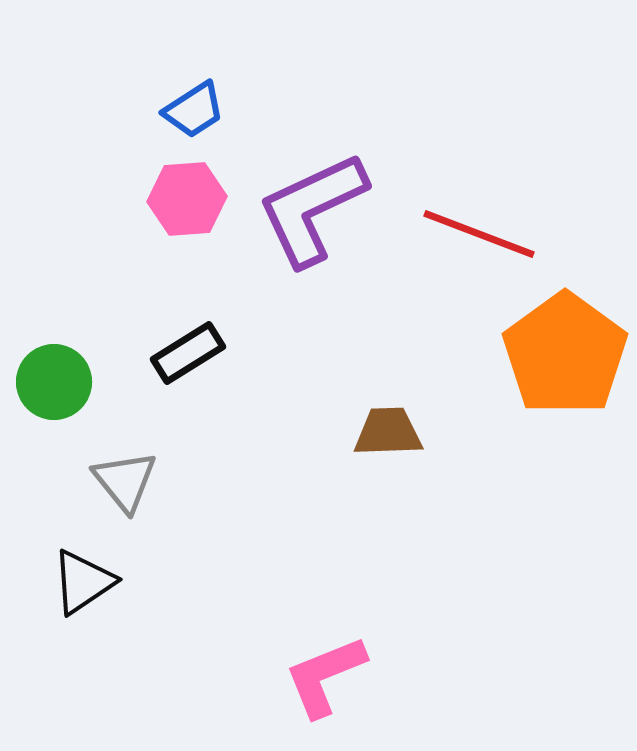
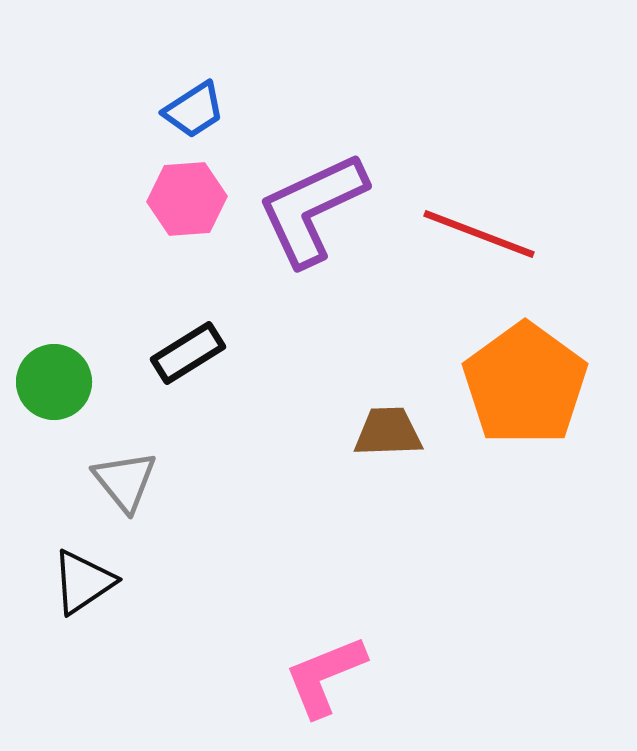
orange pentagon: moved 40 px left, 30 px down
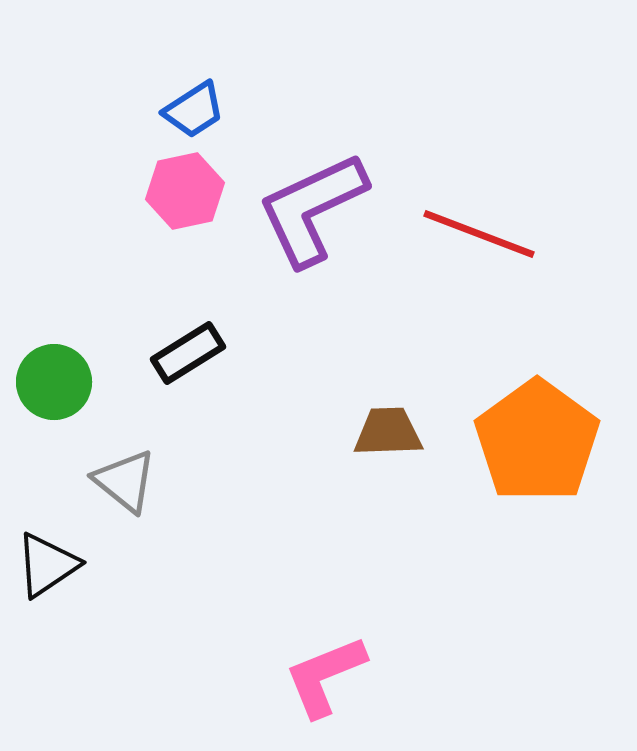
pink hexagon: moved 2 px left, 8 px up; rotated 8 degrees counterclockwise
orange pentagon: moved 12 px right, 57 px down
gray triangle: rotated 12 degrees counterclockwise
black triangle: moved 36 px left, 17 px up
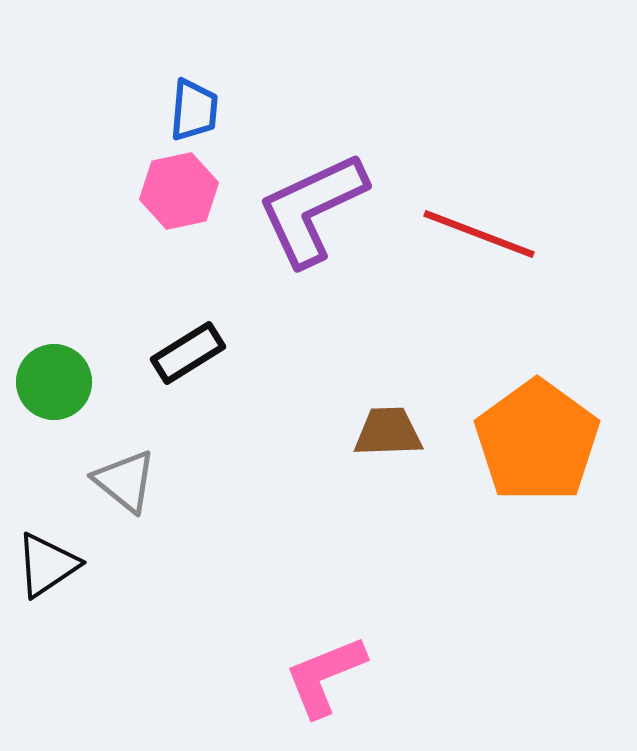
blue trapezoid: rotated 52 degrees counterclockwise
pink hexagon: moved 6 px left
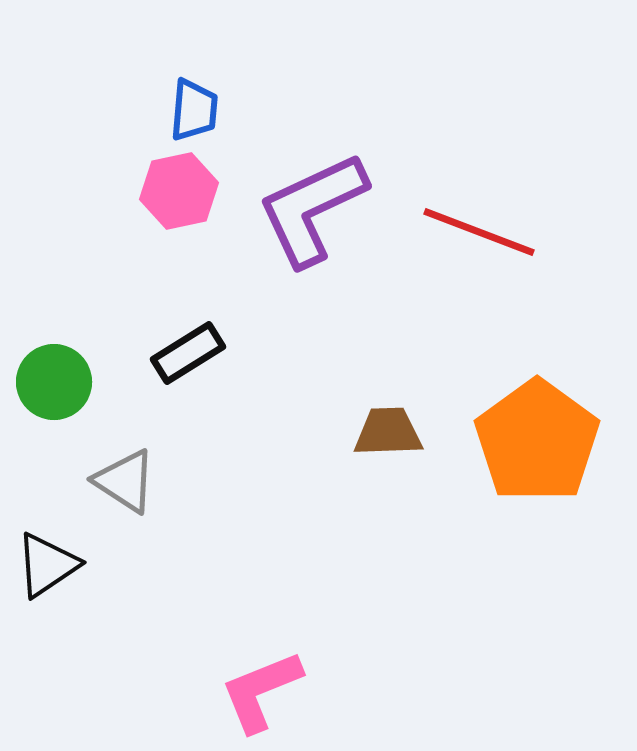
red line: moved 2 px up
gray triangle: rotated 6 degrees counterclockwise
pink L-shape: moved 64 px left, 15 px down
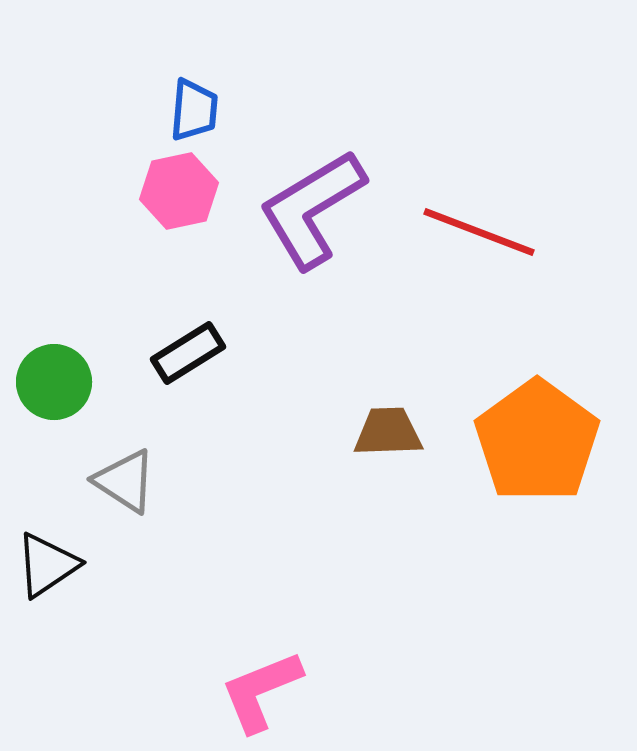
purple L-shape: rotated 6 degrees counterclockwise
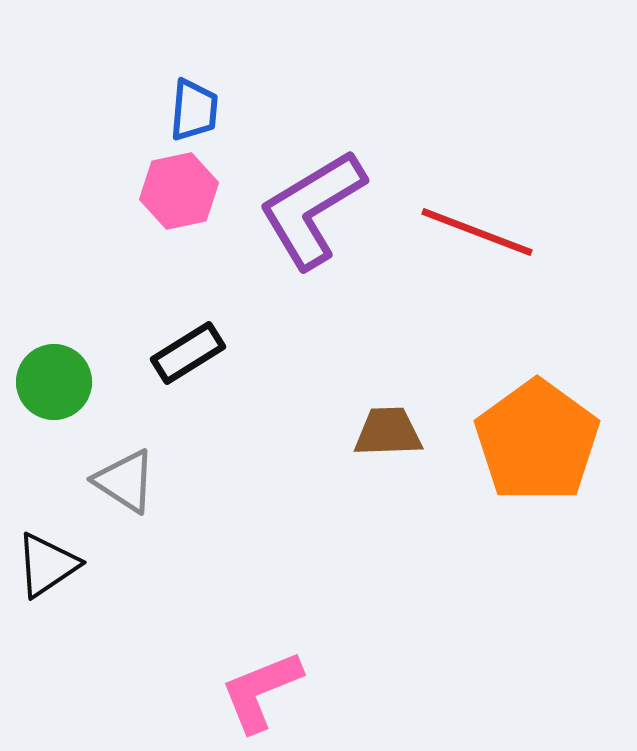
red line: moved 2 px left
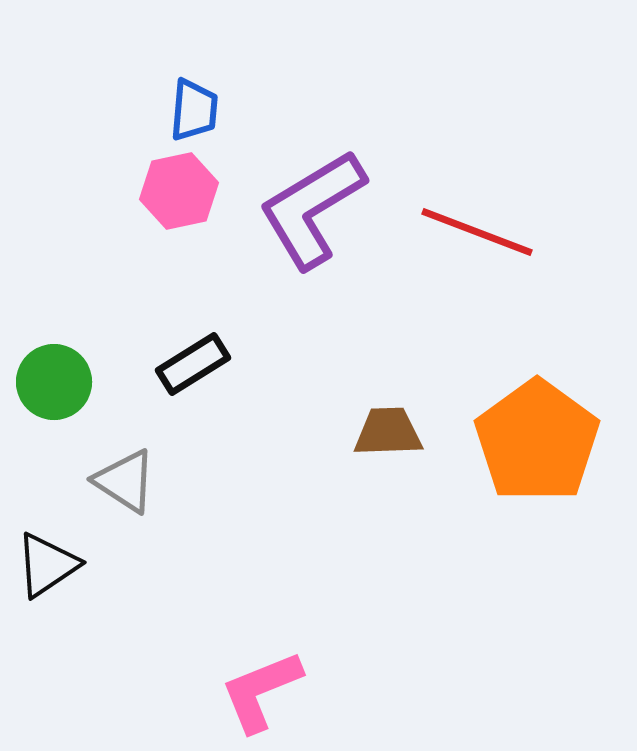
black rectangle: moved 5 px right, 11 px down
